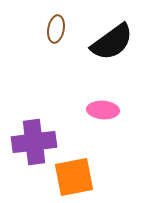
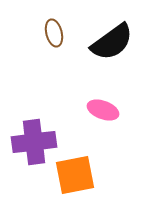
brown ellipse: moved 2 px left, 4 px down; rotated 24 degrees counterclockwise
pink ellipse: rotated 16 degrees clockwise
orange square: moved 1 px right, 2 px up
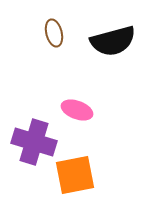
black semicircle: moved 1 px right, 1 px up; rotated 21 degrees clockwise
pink ellipse: moved 26 px left
purple cross: rotated 24 degrees clockwise
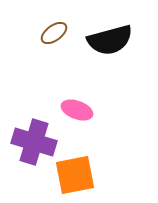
brown ellipse: rotated 68 degrees clockwise
black semicircle: moved 3 px left, 1 px up
